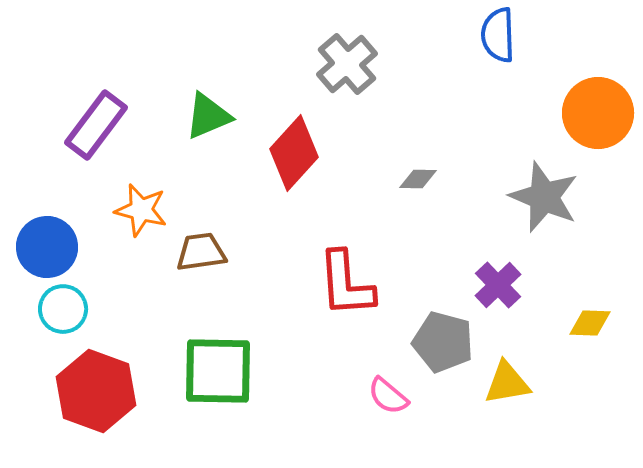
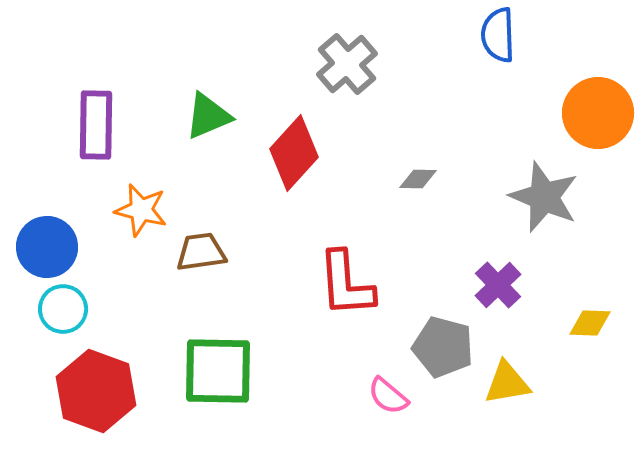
purple rectangle: rotated 36 degrees counterclockwise
gray pentagon: moved 5 px down
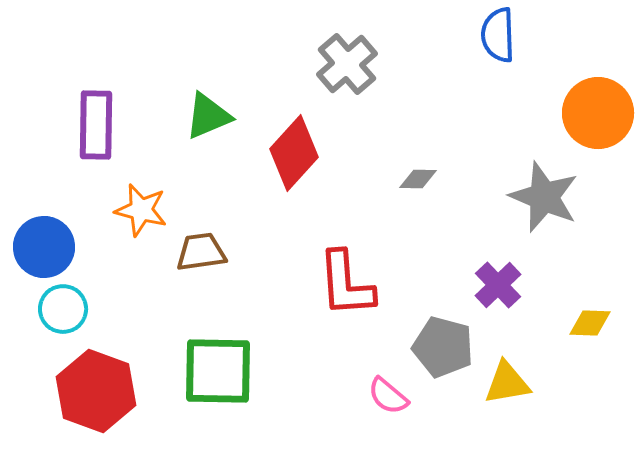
blue circle: moved 3 px left
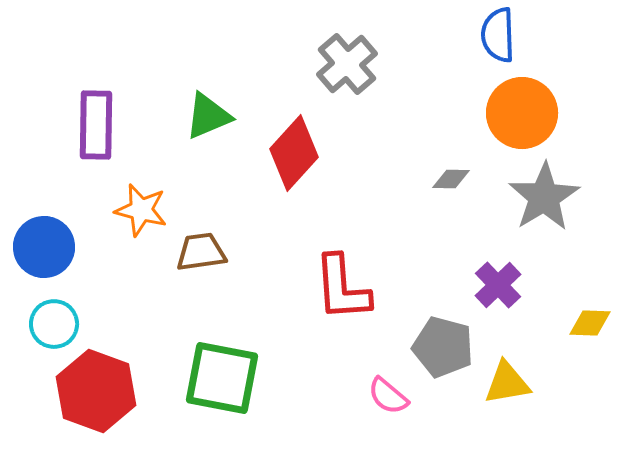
orange circle: moved 76 px left
gray diamond: moved 33 px right
gray star: rotated 18 degrees clockwise
red L-shape: moved 4 px left, 4 px down
cyan circle: moved 9 px left, 15 px down
green square: moved 4 px right, 7 px down; rotated 10 degrees clockwise
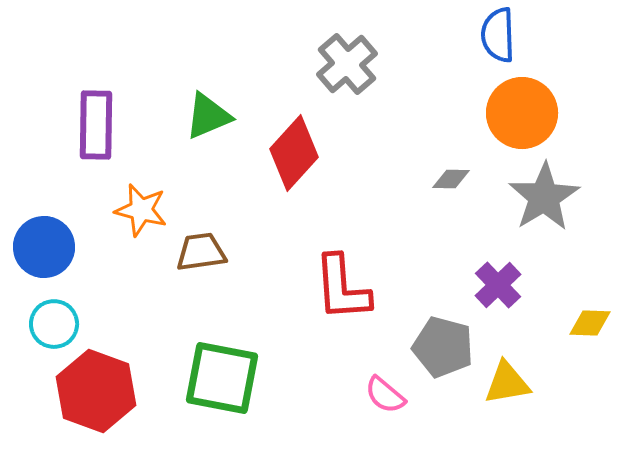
pink semicircle: moved 3 px left, 1 px up
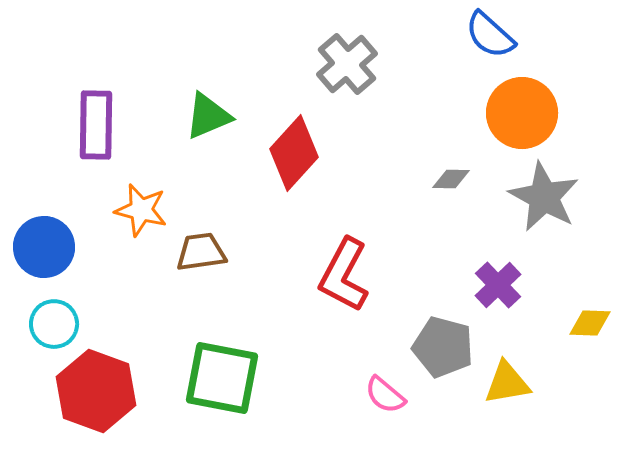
blue semicircle: moved 8 px left; rotated 46 degrees counterclockwise
gray star: rotated 12 degrees counterclockwise
red L-shape: moved 2 px right, 13 px up; rotated 32 degrees clockwise
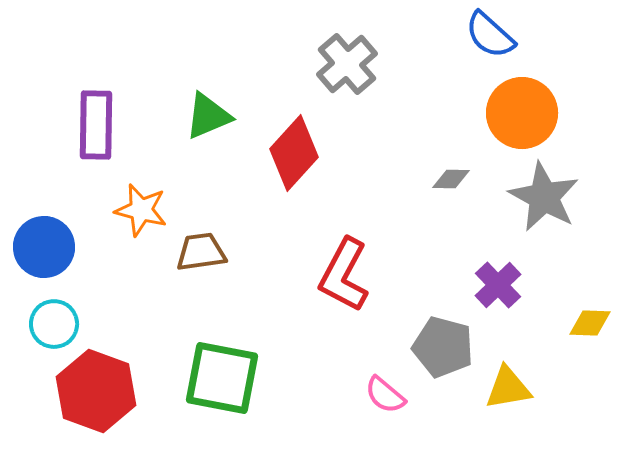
yellow triangle: moved 1 px right, 5 px down
